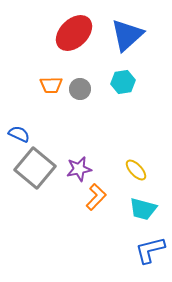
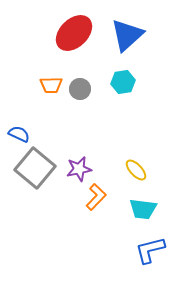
cyan trapezoid: rotated 8 degrees counterclockwise
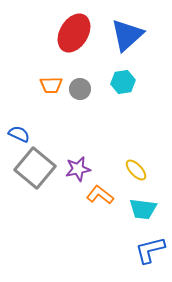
red ellipse: rotated 15 degrees counterclockwise
purple star: moved 1 px left
orange L-shape: moved 4 px right, 2 px up; rotated 96 degrees counterclockwise
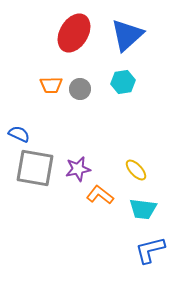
gray square: rotated 30 degrees counterclockwise
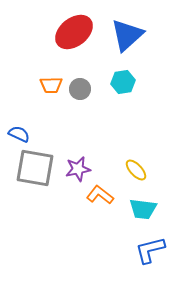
red ellipse: moved 1 px up; rotated 21 degrees clockwise
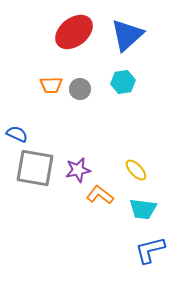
blue semicircle: moved 2 px left
purple star: moved 1 px down
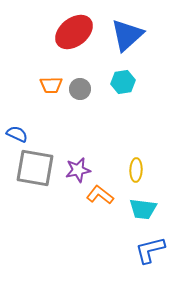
yellow ellipse: rotated 45 degrees clockwise
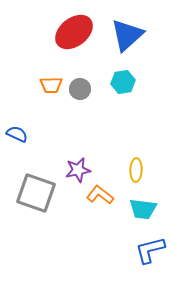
gray square: moved 1 px right, 25 px down; rotated 9 degrees clockwise
